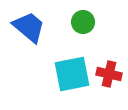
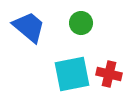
green circle: moved 2 px left, 1 px down
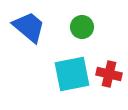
green circle: moved 1 px right, 4 px down
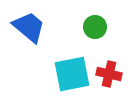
green circle: moved 13 px right
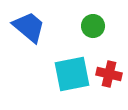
green circle: moved 2 px left, 1 px up
